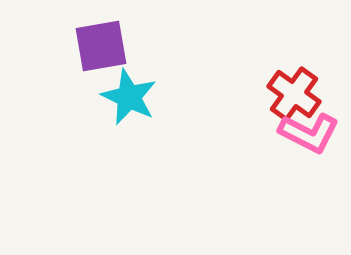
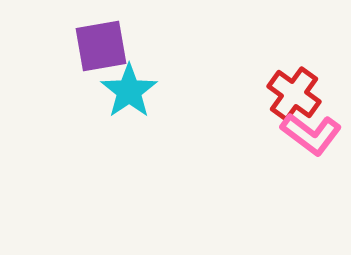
cyan star: moved 6 px up; rotated 12 degrees clockwise
pink L-shape: moved 2 px right, 1 px down; rotated 10 degrees clockwise
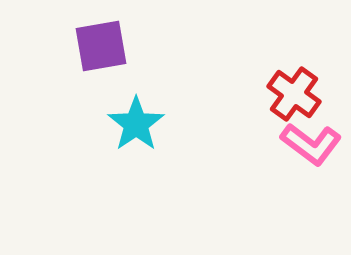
cyan star: moved 7 px right, 33 px down
pink L-shape: moved 10 px down
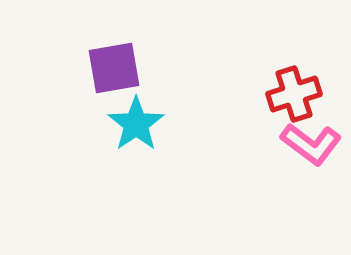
purple square: moved 13 px right, 22 px down
red cross: rotated 36 degrees clockwise
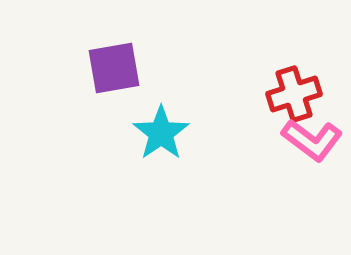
cyan star: moved 25 px right, 9 px down
pink L-shape: moved 1 px right, 4 px up
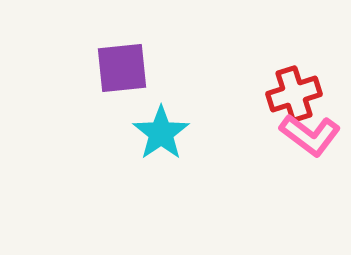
purple square: moved 8 px right; rotated 4 degrees clockwise
pink L-shape: moved 2 px left, 5 px up
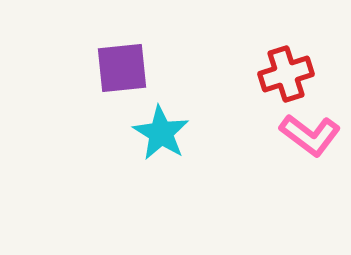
red cross: moved 8 px left, 20 px up
cyan star: rotated 6 degrees counterclockwise
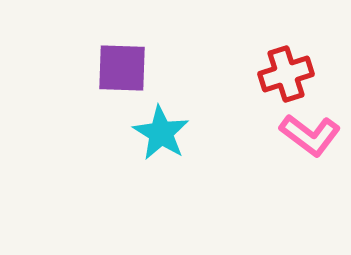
purple square: rotated 8 degrees clockwise
